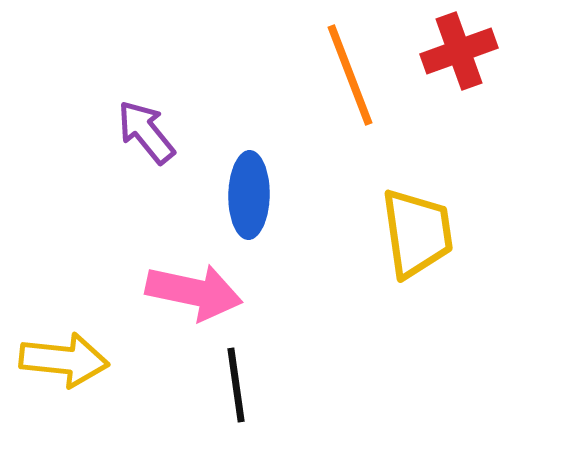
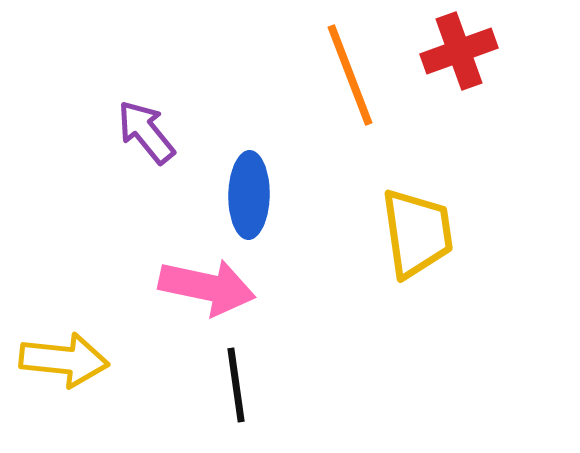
pink arrow: moved 13 px right, 5 px up
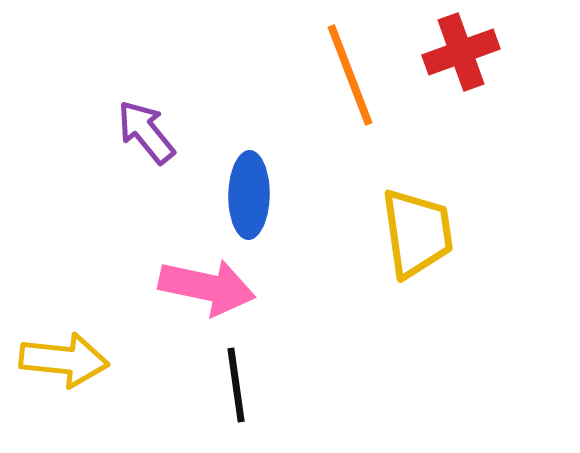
red cross: moved 2 px right, 1 px down
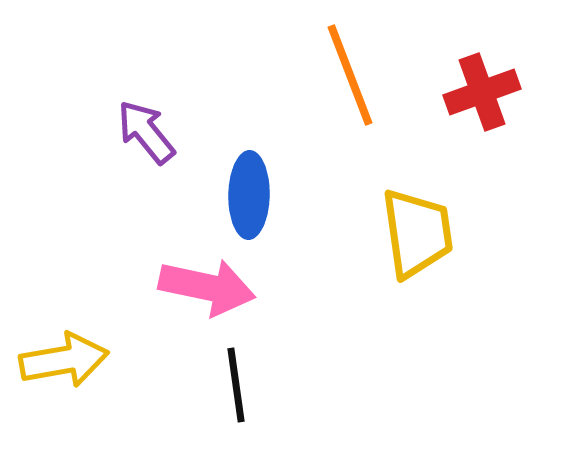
red cross: moved 21 px right, 40 px down
yellow arrow: rotated 16 degrees counterclockwise
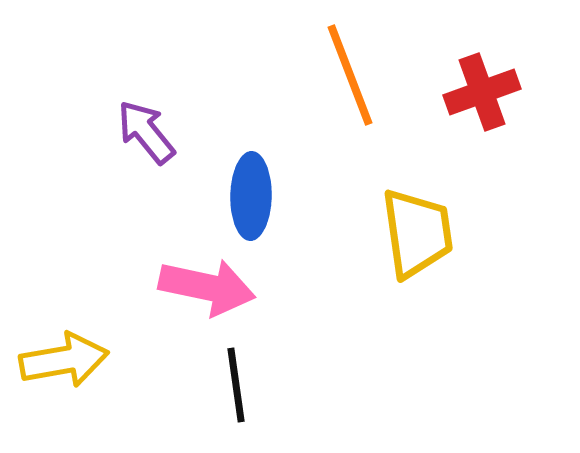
blue ellipse: moved 2 px right, 1 px down
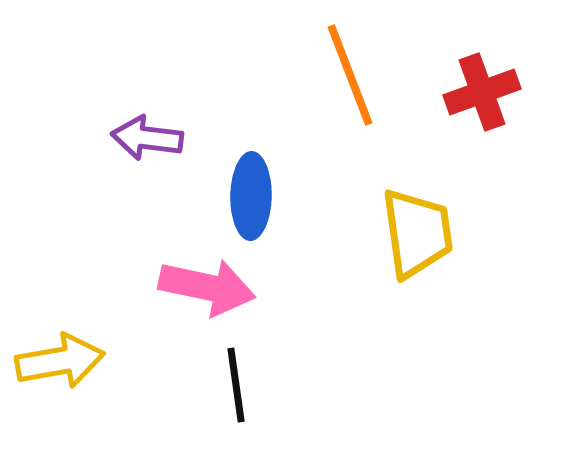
purple arrow: moved 1 px right, 6 px down; rotated 44 degrees counterclockwise
yellow arrow: moved 4 px left, 1 px down
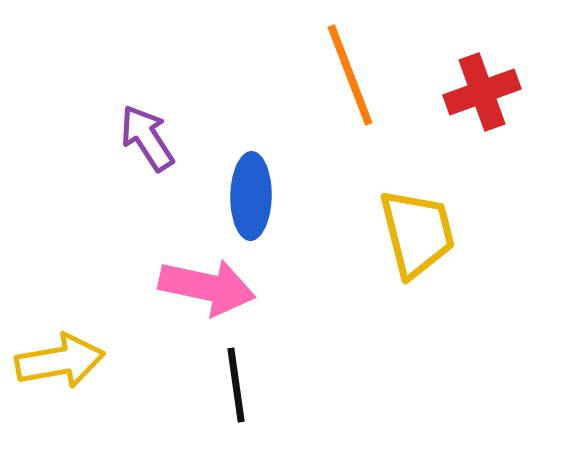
purple arrow: rotated 50 degrees clockwise
yellow trapezoid: rotated 6 degrees counterclockwise
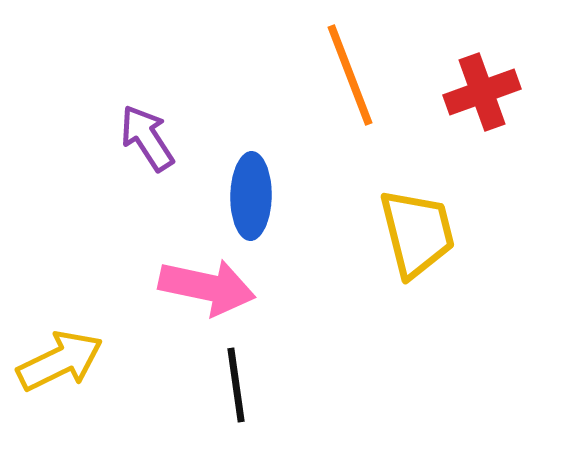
yellow arrow: rotated 16 degrees counterclockwise
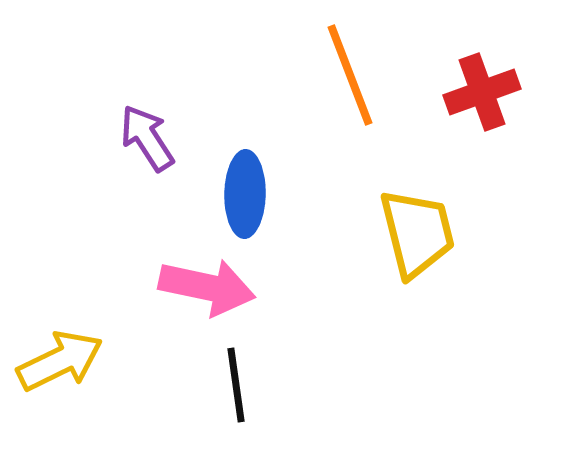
blue ellipse: moved 6 px left, 2 px up
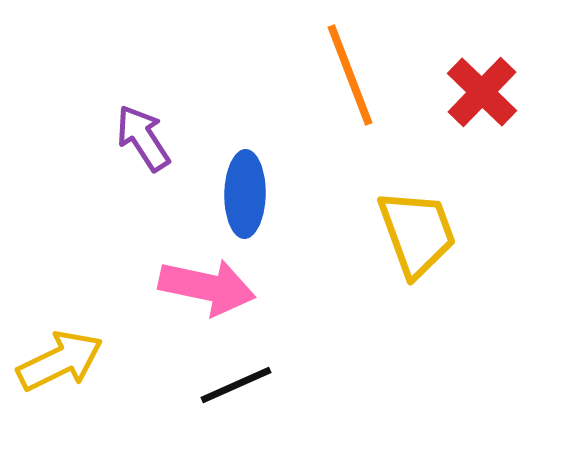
red cross: rotated 26 degrees counterclockwise
purple arrow: moved 4 px left
yellow trapezoid: rotated 6 degrees counterclockwise
black line: rotated 74 degrees clockwise
